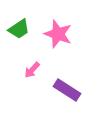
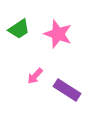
pink arrow: moved 3 px right, 6 px down
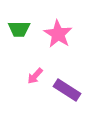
green trapezoid: rotated 35 degrees clockwise
pink star: rotated 12 degrees clockwise
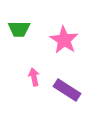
pink star: moved 6 px right, 6 px down
pink arrow: moved 1 px left, 1 px down; rotated 126 degrees clockwise
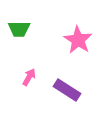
pink star: moved 14 px right
pink arrow: moved 5 px left; rotated 42 degrees clockwise
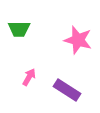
pink star: rotated 16 degrees counterclockwise
